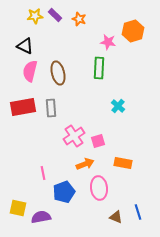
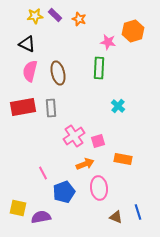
black triangle: moved 2 px right, 2 px up
orange rectangle: moved 4 px up
pink line: rotated 16 degrees counterclockwise
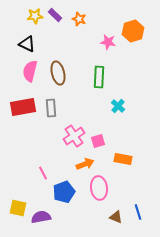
green rectangle: moved 9 px down
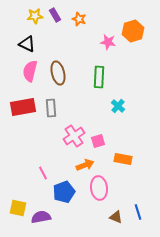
purple rectangle: rotated 16 degrees clockwise
orange arrow: moved 1 px down
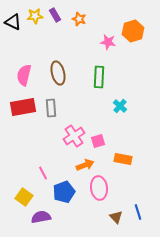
black triangle: moved 14 px left, 22 px up
pink semicircle: moved 6 px left, 4 px down
cyan cross: moved 2 px right
yellow square: moved 6 px right, 11 px up; rotated 24 degrees clockwise
brown triangle: rotated 24 degrees clockwise
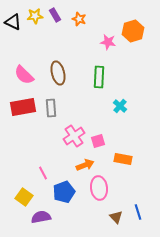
pink semicircle: rotated 60 degrees counterclockwise
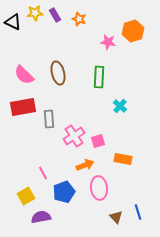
yellow star: moved 3 px up
gray rectangle: moved 2 px left, 11 px down
yellow square: moved 2 px right, 1 px up; rotated 24 degrees clockwise
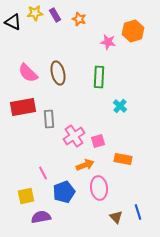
pink semicircle: moved 4 px right, 2 px up
yellow square: rotated 18 degrees clockwise
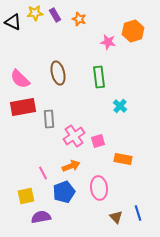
pink semicircle: moved 8 px left, 6 px down
green rectangle: rotated 10 degrees counterclockwise
orange arrow: moved 14 px left, 1 px down
blue line: moved 1 px down
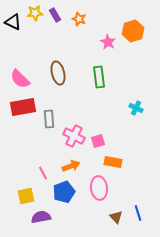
pink star: rotated 21 degrees clockwise
cyan cross: moved 16 px right, 2 px down; rotated 16 degrees counterclockwise
pink cross: rotated 30 degrees counterclockwise
orange rectangle: moved 10 px left, 3 px down
